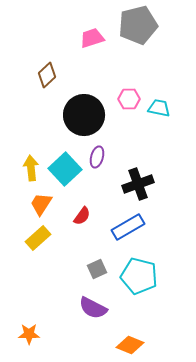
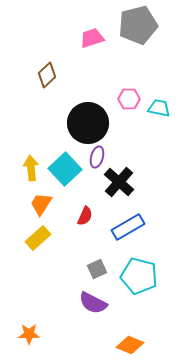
black circle: moved 4 px right, 8 px down
black cross: moved 19 px left, 2 px up; rotated 28 degrees counterclockwise
red semicircle: moved 3 px right; rotated 12 degrees counterclockwise
purple semicircle: moved 5 px up
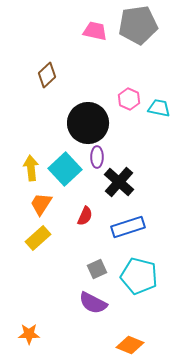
gray pentagon: rotated 6 degrees clockwise
pink trapezoid: moved 3 px right, 7 px up; rotated 30 degrees clockwise
pink hexagon: rotated 25 degrees clockwise
purple ellipse: rotated 15 degrees counterclockwise
blue rectangle: rotated 12 degrees clockwise
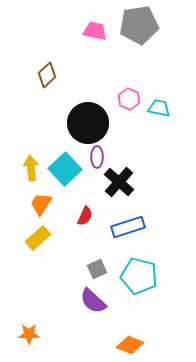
gray pentagon: moved 1 px right
purple semicircle: moved 2 px up; rotated 16 degrees clockwise
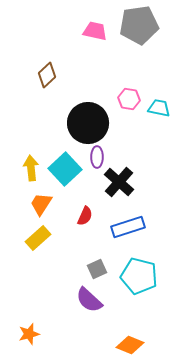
pink hexagon: rotated 15 degrees counterclockwise
purple semicircle: moved 4 px left, 1 px up
orange star: rotated 15 degrees counterclockwise
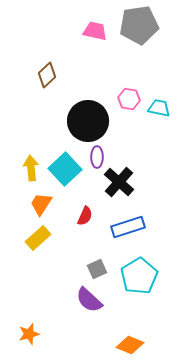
black circle: moved 2 px up
cyan pentagon: rotated 27 degrees clockwise
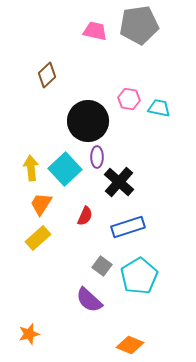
gray square: moved 5 px right, 3 px up; rotated 30 degrees counterclockwise
